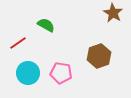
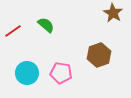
green semicircle: rotated 12 degrees clockwise
red line: moved 5 px left, 12 px up
brown hexagon: moved 1 px up
cyan circle: moved 1 px left
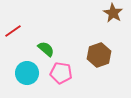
green semicircle: moved 24 px down
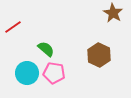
red line: moved 4 px up
brown hexagon: rotated 15 degrees counterclockwise
pink pentagon: moved 7 px left
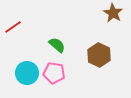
green semicircle: moved 11 px right, 4 px up
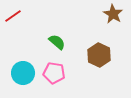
brown star: moved 1 px down
red line: moved 11 px up
green semicircle: moved 3 px up
cyan circle: moved 4 px left
